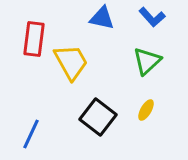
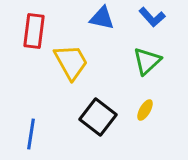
red rectangle: moved 8 px up
yellow ellipse: moved 1 px left
blue line: rotated 16 degrees counterclockwise
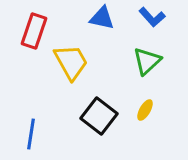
red rectangle: rotated 12 degrees clockwise
black square: moved 1 px right, 1 px up
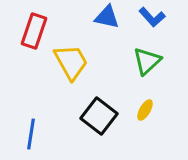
blue triangle: moved 5 px right, 1 px up
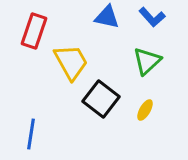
black square: moved 2 px right, 17 px up
